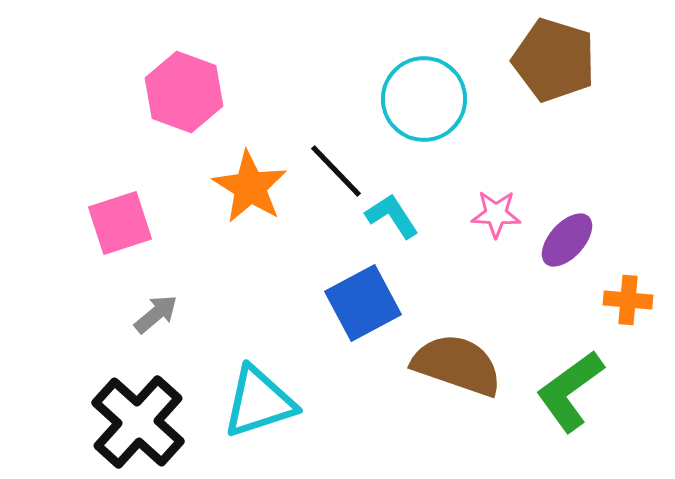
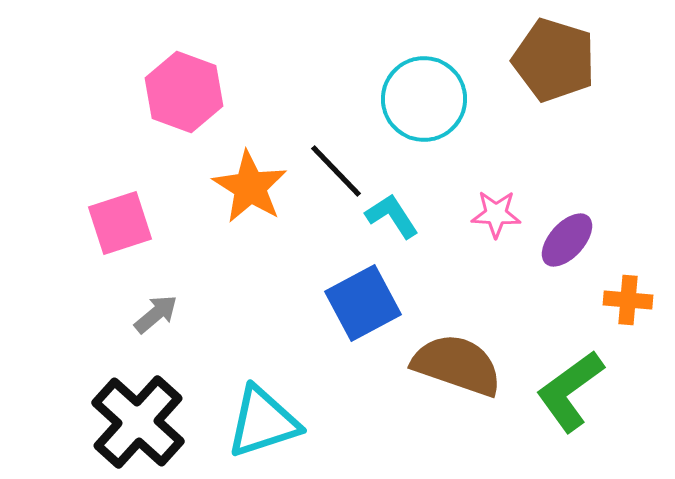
cyan triangle: moved 4 px right, 20 px down
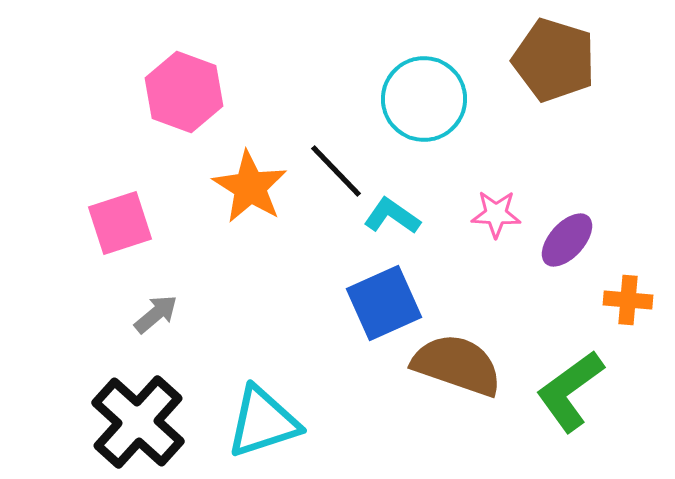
cyan L-shape: rotated 22 degrees counterclockwise
blue square: moved 21 px right; rotated 4 degrees clockwise
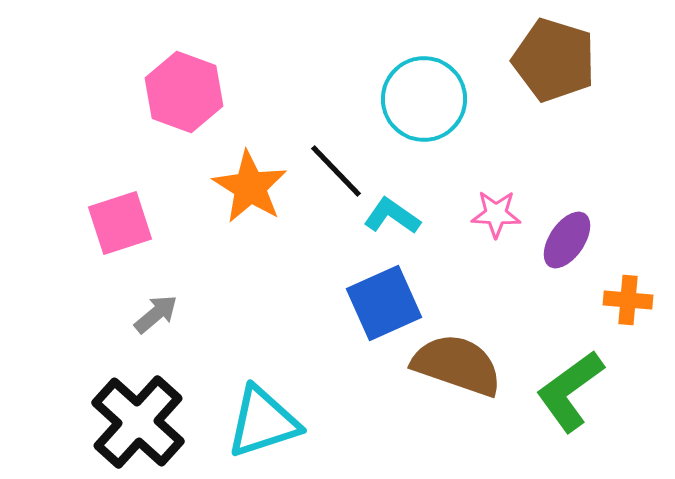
purple ellipse: rotated 8 degrees counterclockwise
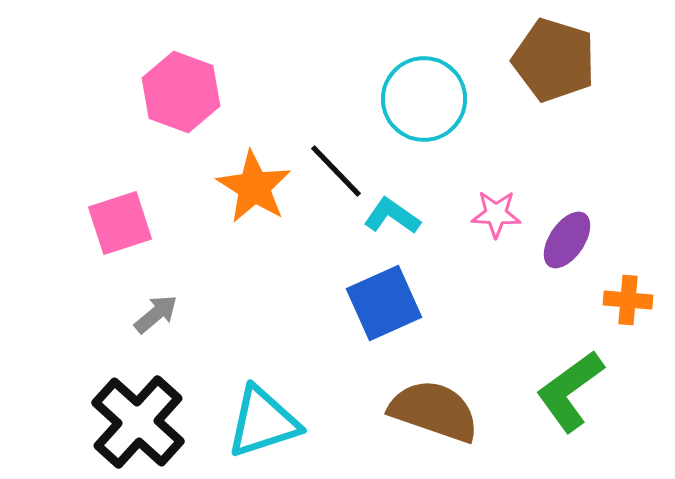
pink hexagon: moved 3 px left
orange star: moved 4 px right
brown semicircle: moved 23 px left, 46 px down
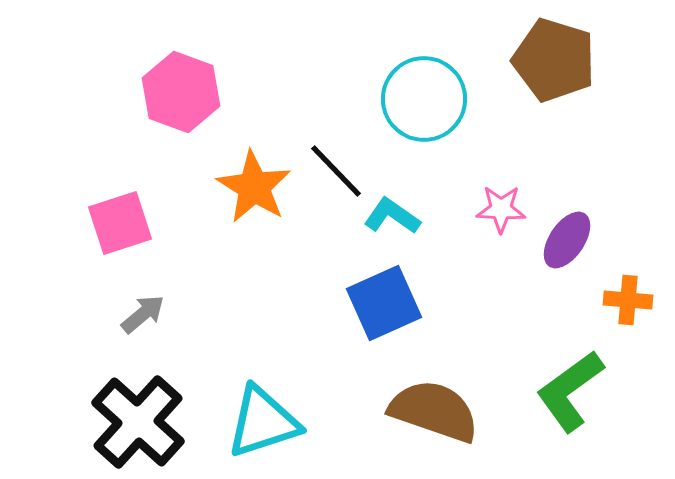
pink star: moved 5 px right, 5 px up
gray arrow: moved 13 px left
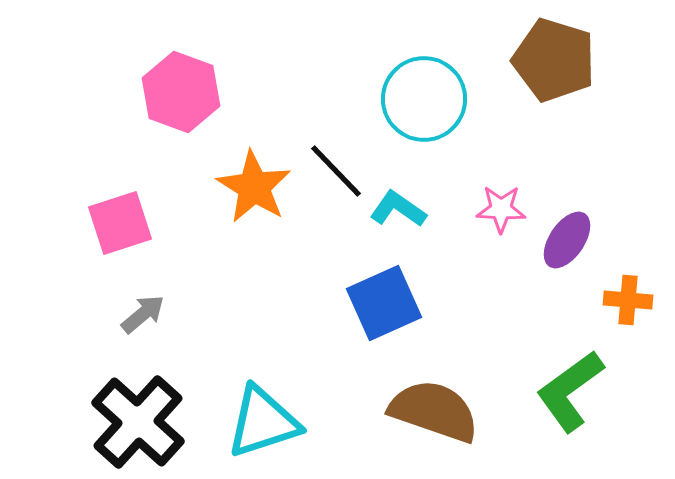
cyan L-shape: moved 6 px right, 7 px up
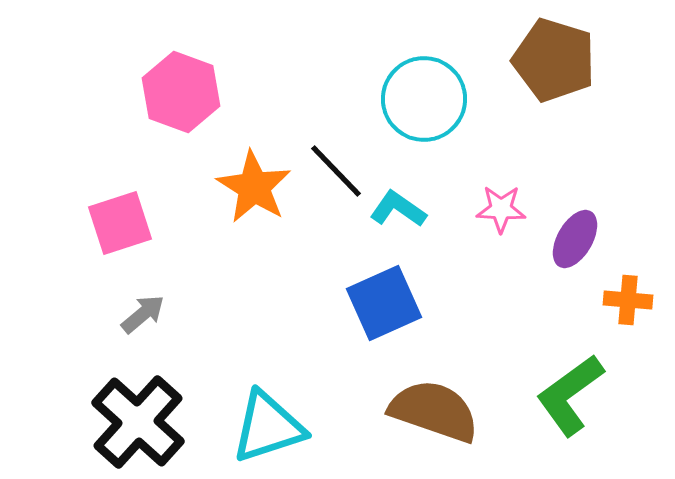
purple ellipse: moved 8 px right, 1 px up; rotated 4 degrees counterclockwise
green L-shape: moved 4 px down
cyan triangle: moved 5 px right, 5 px down
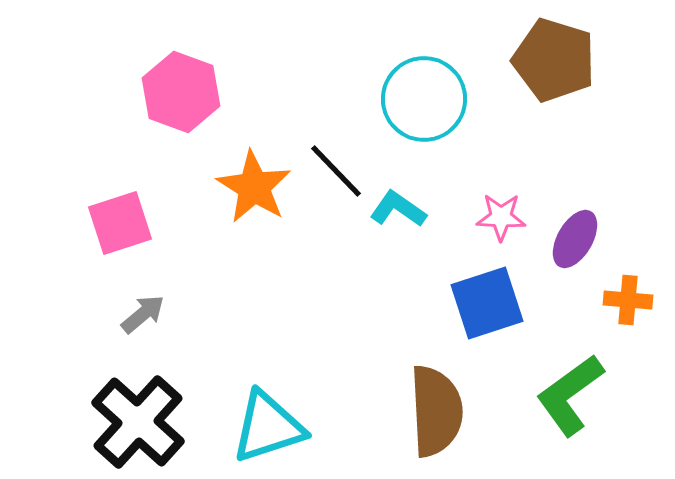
pink star: moved 8 px down
blue square: moved 103 px right; rotated 6 degrees clockwise
brown semicircle: moved 2 px right; rotated 68 degrees clockwise
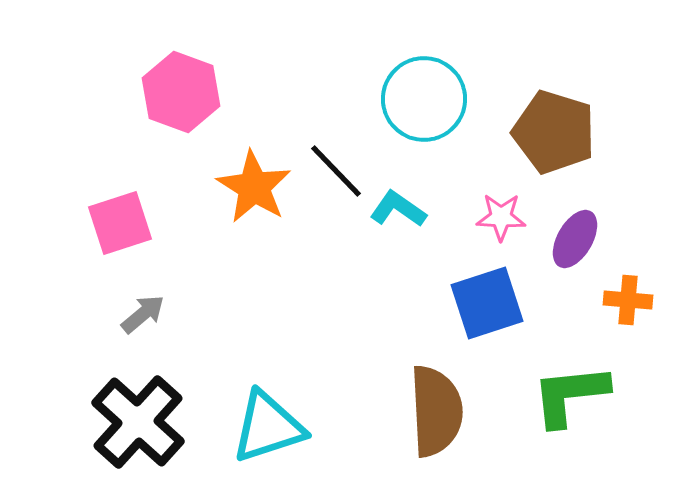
brown pentagon: moved 72 px down
green L-shape: rotated 30 degrees clockwise
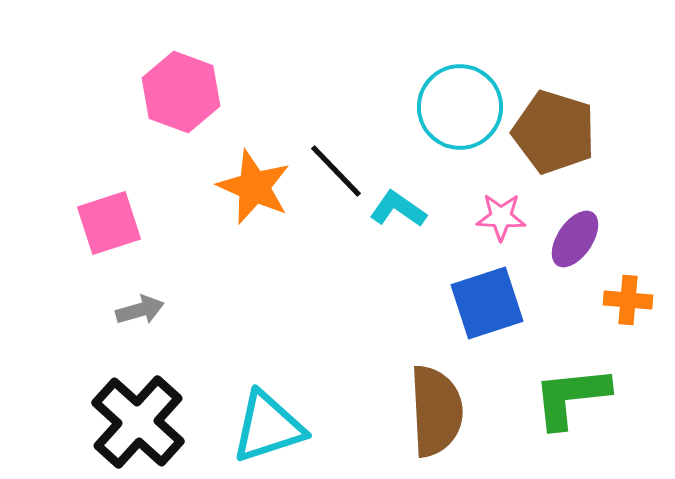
cyan circle: moved 36 px right, 8 px down
orange star: rotated 8 degrees counterclockwise
pink square: moved 11 px left
purple ellipse: rotated 4 degrees clockwise
gray arrow: moved 3 px left, 4 px up; rotated 24 degrees clockwise
green L-shape: moved 1 px right, 2 px down
